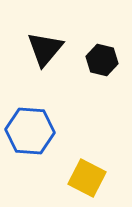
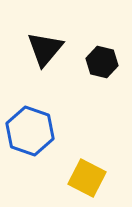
black hexagon: moved 2 px down
blue hexagon: rotated 15 degrees clockwise
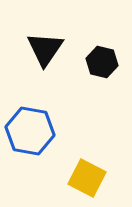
black triangle: rotated 6 degrees counterclockwise
blue hexagon: rotated 9 degrees counterclockwise
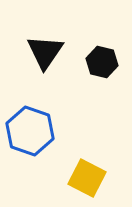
black triangle: moved 3 px down
blue hexagon: rotated 9 degrees clockwise
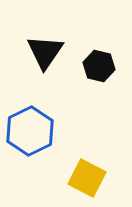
black hexagon: moved 3 px left, 4 px down
blue hexagon: rotated 15 degrees clockwise
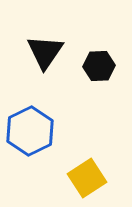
black hexagon: rotated 16 degrees counterclockwise
yellow square: rotated 30 degrees clockwise
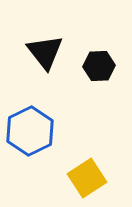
black triangle: rotated 12 degrees counterclockwise
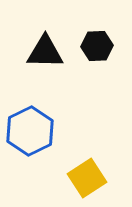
black triangle: rotated 51 degrees counterclockwise
black hexagon: moved 2 px left, 20 px up
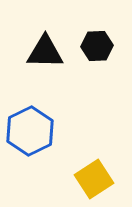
yellow square: moved 7 px right, 1 px down
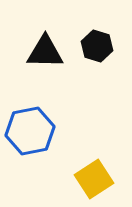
black hexagon: rotated 20 degrees clockwise
blue hexagon: rotated 15 degrees clockwise
